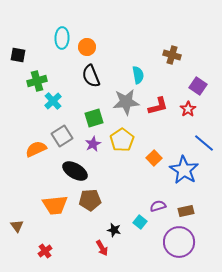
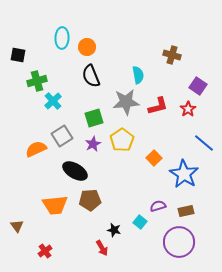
blue star: moved 4 px down
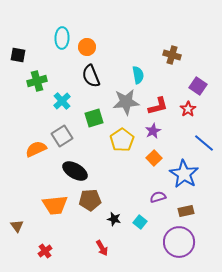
cyan cross: moved 9 px right
purple star: moved 60 px right, 13 px up
purple semicircle: moved 9 px up
black star: moved 11 px up
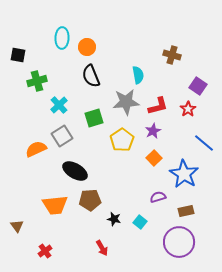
cyan cross: moved 3 px left, 4 px down
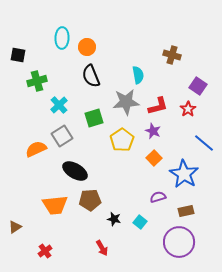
purple star: rotated 21 degrees counterclockwise
brown triangle: moved 2 px left, 1 px down; rotated 32 degrees clockwise
